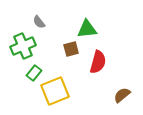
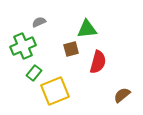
gray semicircle: rotated 104 degrees clockwise
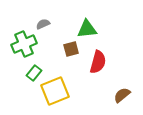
gray semicircle: moved 4 px right, 2 px down
green cross: moved 1 px right, 2 px up
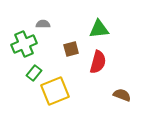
gray semicircle: rotated 24 degrees clockwise
green triangle: moved 12 px right
brown semicircle: rotated 60 degrees clockwise
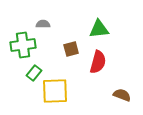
green cross: moved 1 px left, 1 px down; rotated 15 degrees clockwise
yellow square: rotated 20 degrees clockwise
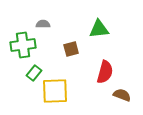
red semicircle: moved 7 px right, 10 px down
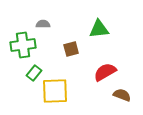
red semicircle: rotated 135 degrees counterclockwise
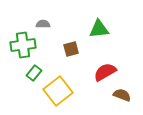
yellow square: moved 3 px right; rotated 36 degrees counterclockwise
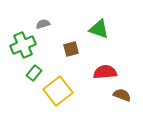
gray semicircle: rotated 16 degrees counterclockwise
green triangle: rotated 25 degrees clockwise
green cross: rotated 15 degrees counterclockwise
red semicircle: rotated 25 degrees clockwise
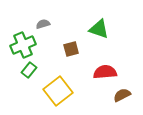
green rectangle: moved 5 px left, 3 px up
brown semicircle: rotated 48 degrees counterclockwise
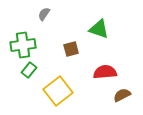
gray semicircle: moved 1 px right, 10 px up; rotated 40 degrees counterclockwise
green cross: rotated 15 degrees clockwise
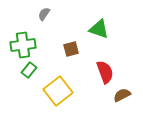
red semicircle: rotated 75 degrees clockwise
